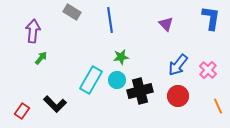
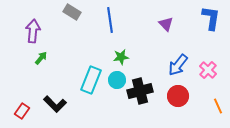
cyan rectangle: rotated 8 degrees counterclockwise
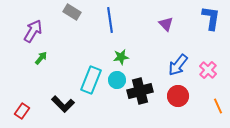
purple arrow: rotated 25 degrees clockwise
black L-shape: moved 8 px right
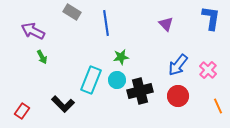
blue line: moved 4 px left, 3 px down
purple arrow: rotated 95 degrees counterclockwise
green arrow: moved 1 px right, 1 px up; rotated 112 degrees clockwise
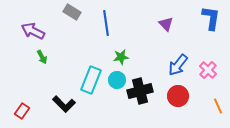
black L-shape: moved 1 px right
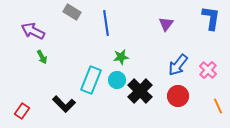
purple triangle: rotated 21 degrees clockwise
black cross: rotated 30 degrees counterclockwise
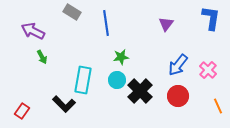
cyan rectangle: moved 8 px left; rotated 12 degrees counterclockwise
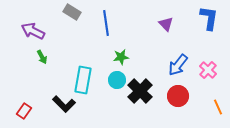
blue L-shape: moved 2 px left
purple triangle: rotated 21 degrees counterclockwise
orange line: moved 1 px down
red rectangle: moved 2 px right
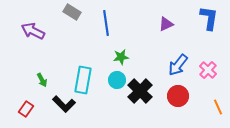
purple triangle: rotated 49 degrees clockwise
green arrow: moved 23 px down
red rectangle: moved 2 px right, 2 px up
